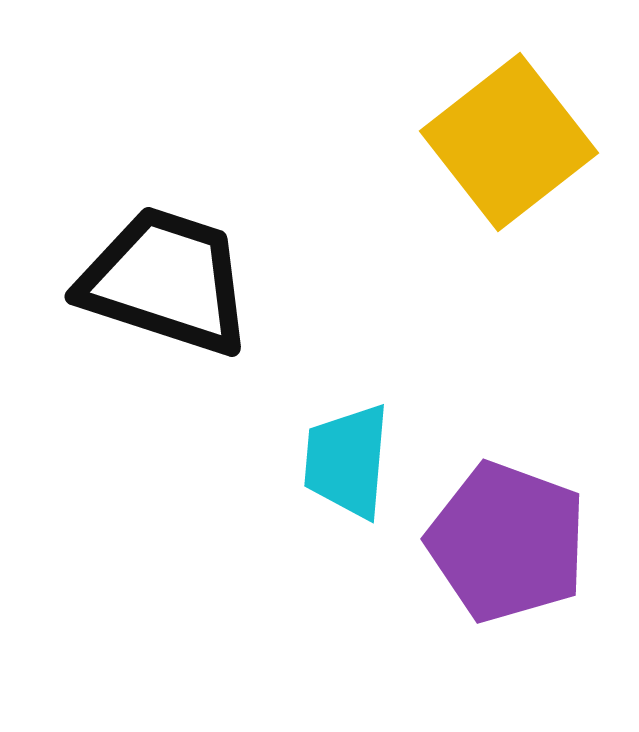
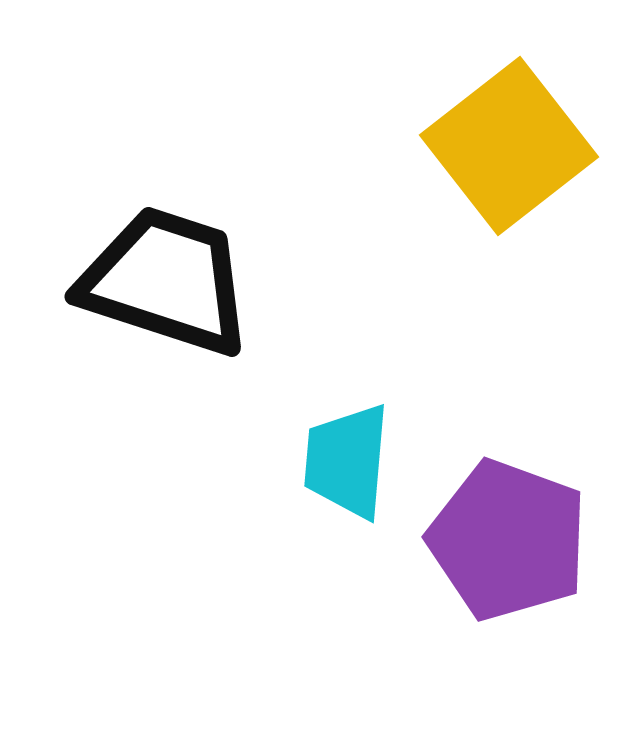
yellow square: moved 4 px down
purple pentagon: moved 1 px right, 2 px up
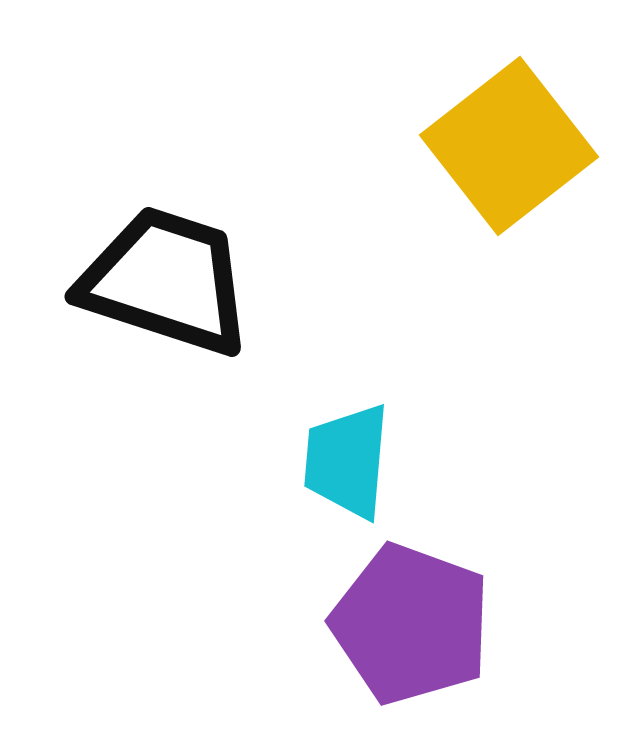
purple pentagon: moved 97 px left, 84 px down
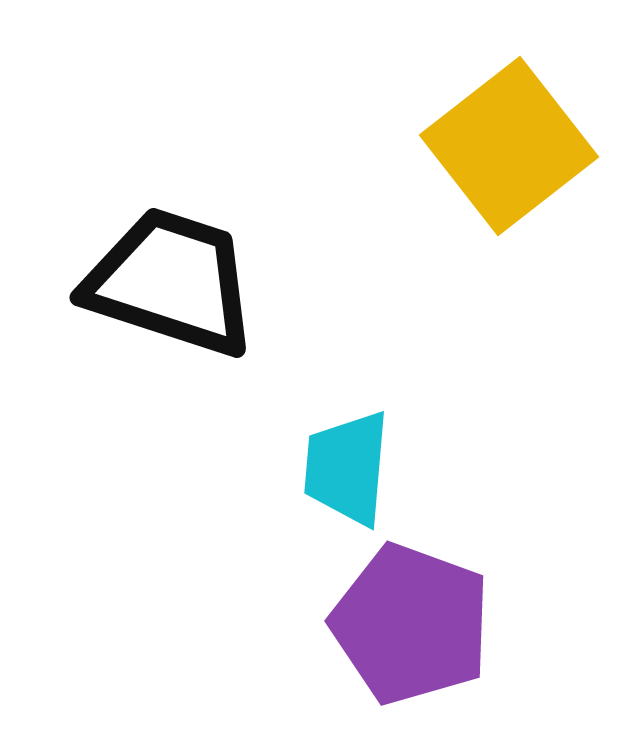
black trapezoid: moved 5 px right, 1 px down
cyan trapezoid: moved 7 px down
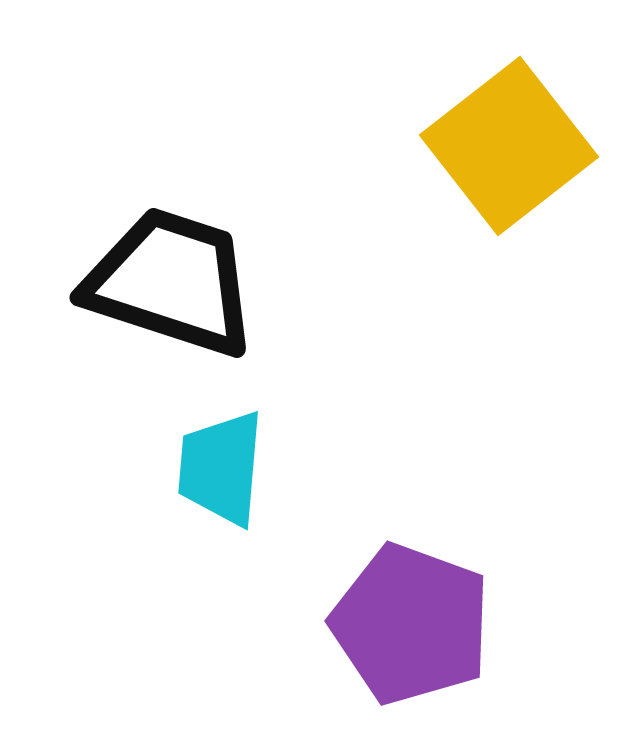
cyan trapezoid: moved 126 px left
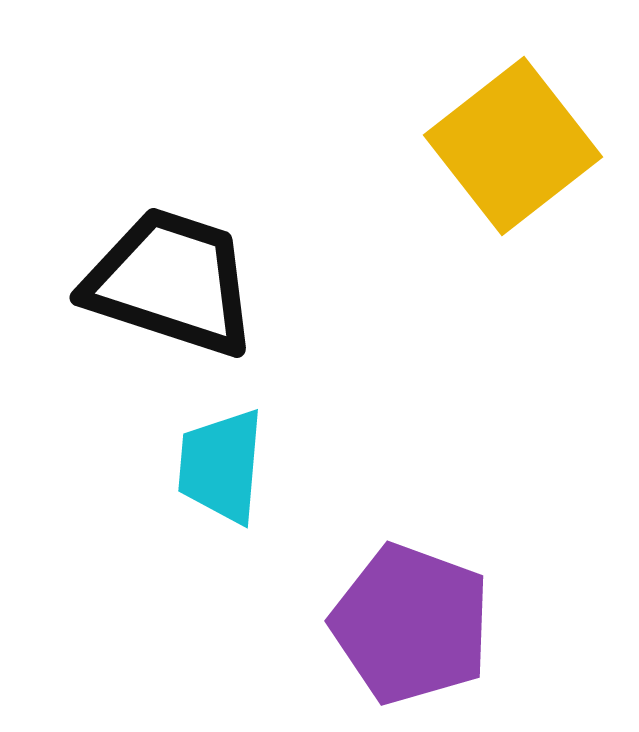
yellow square: moved 4 px right
cyan trapezoid: moved 2 px up
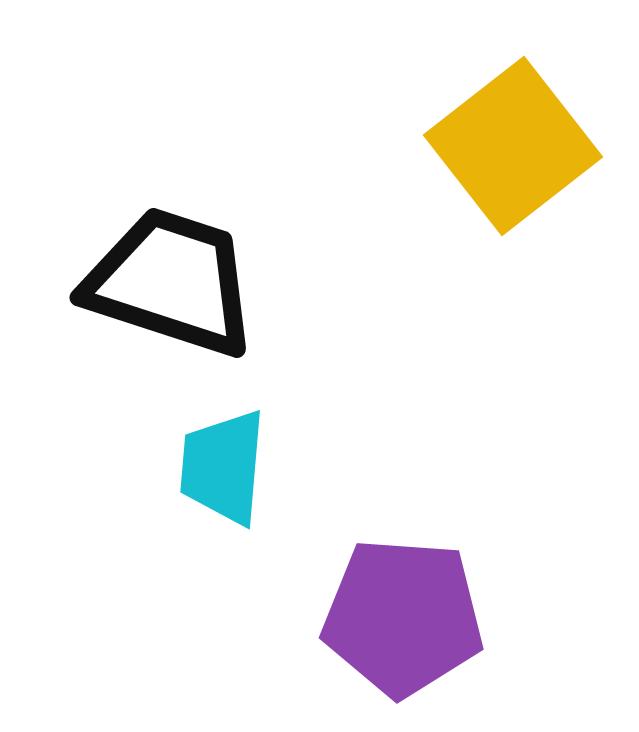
cyan trapezoid: moved 2 px right, 1 px down
purple pentagon: moved 8 px left, 7 px up; rotated 16 degrees counterclockwise
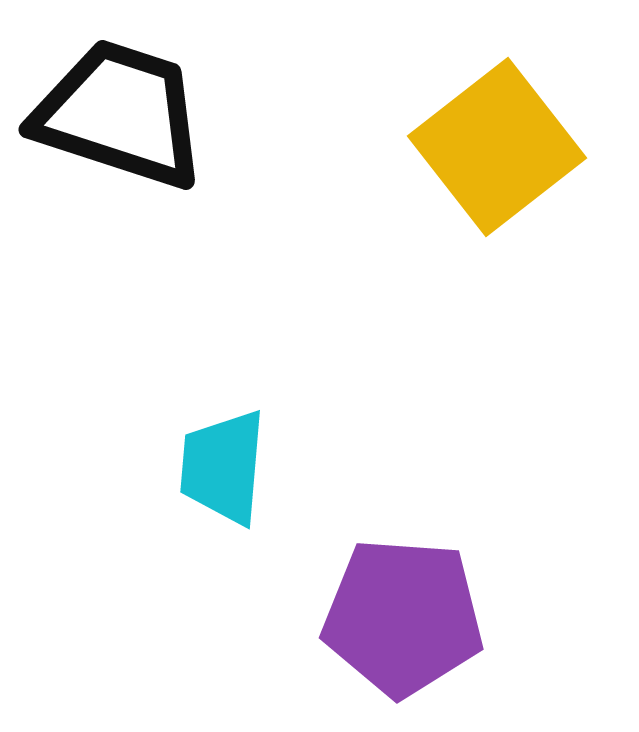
yellow square: moved 16 px left, 1 px down
black trapezoid: moved 51 px left, 168 px up
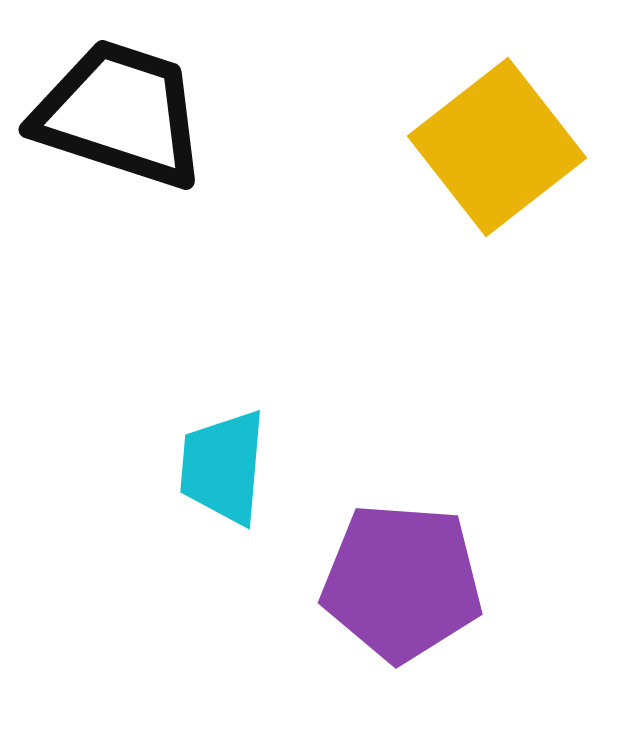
purple pentagon: moved 1 px left, 35 px up
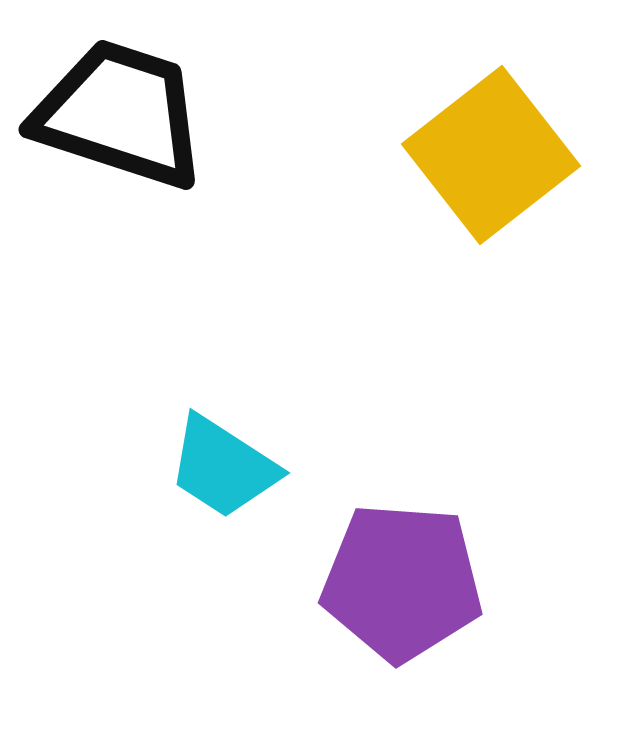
yellow square: moved 6 px left, 8 px down
cyan trapezoid: rotated 62 degrees counterclockwise
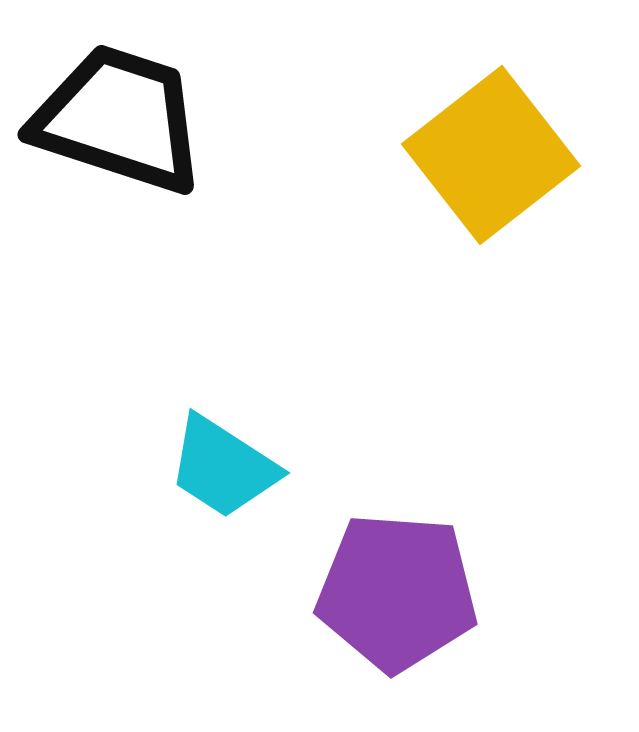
black trapezoid: moved 1 px left, 5 px down
purple pentagon: moved 5 px left, 10 px down
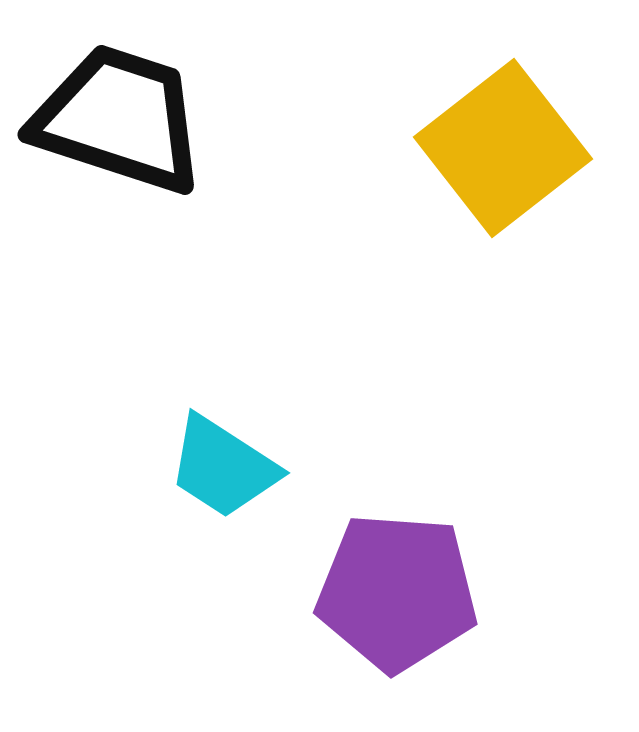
yellow square: moved 12 px right, 7 px up
